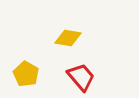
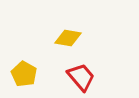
yellow pentagon: moved 2 px left
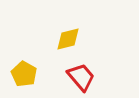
yellow diamond: moved 1 px down; rotated 24 degrees counterclockwise
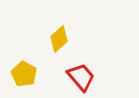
yellow diamond: moved 9 px left; rotated 28 degrees counterclockwise
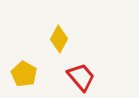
yellow diamond: rotated 20 degrees counterclockwise
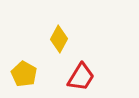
red trapezoid: rotated 72 degrees clockwise
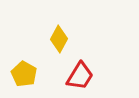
red trapezoid: moved 1 px left, 1 px up
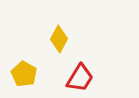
red trapezoid: moved 2 px down
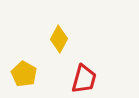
red trapezoid: moved 4 px right, 1 px down; rotated 16 degrees counterclockwise
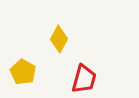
yellow pentagon: moved 1 px left, 2 px up
